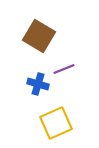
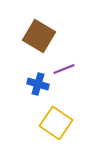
yellow square: rotated 32 degrees counterclockwise
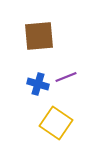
brown square: rotated 36 degrees counterclockwise
purple line: moved 2 px right, 8 px down
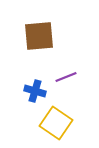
blue cross: moved 3 px left, 7 px down
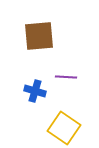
purple line: rotated 25 degrees clockwise
yellow square: moved 8 px right, 5 px down
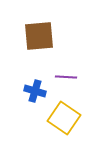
yellow square: moved 10 px up
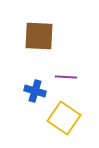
brown square: rotated 8 degrees clockwise
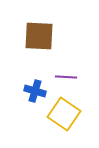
yellow square: moved 4 px up
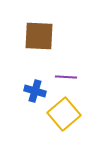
yellow square: rotated 16 degrees clockwise
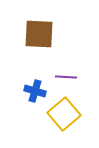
brown square: moved 2 px up
